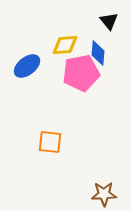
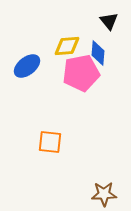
yellow diamond: moved 2 px right, 1 px down
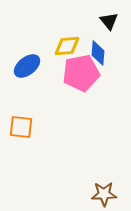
orange square: moved 29 px left, 15 px up
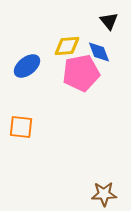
blue diamond: moved 1 px right, 1 px up; rotated 25 degrees counterclockwise
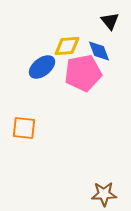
black triangle: moved 1 px right
blue diamond: moved 1 px up
blue ellipse: moved 15 px right, 1 px down
pink pentagon: moved 2 px right
orange square: moved 3 px right, 1 px down
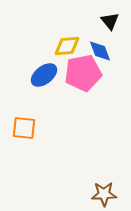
blue diamond: moved 1 px right
blue ellipse: moved 2 px right, 8 px down
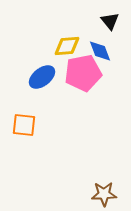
blue ellipse: moved 2 px left, 2 px down
orange square: moved 3 px up
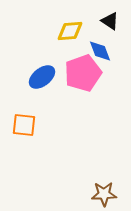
black triangle: rotated 18 degrees counterclockwise
yellow diamond: moved 3 px right, 15 px up
pink pentagon: rotated 9 degrees counterclockwise
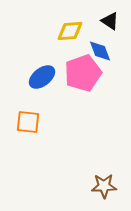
orange square: moved 4 px right, 3 px up
brown star: moved 8 px up
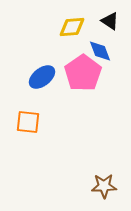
yellow diamond: moved 2 px right, 4 px up
pink pentagon: rotated 15 degrees counterclockwise
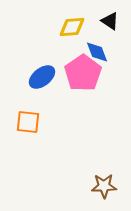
blue diamond: moved 3 px left, 1 px down
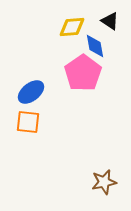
blue diamond: moved 2 px left, 6 px up; rotated 10 degrees clockwise
blue ellipse: moved 11 px left, 15 px down
brown star: moved 4 px up; rotated 10 degrees counterclockwise
